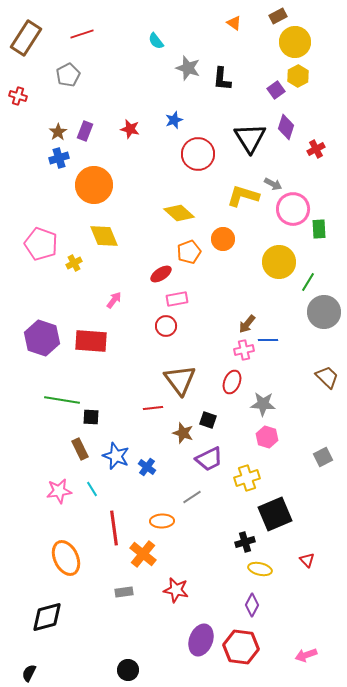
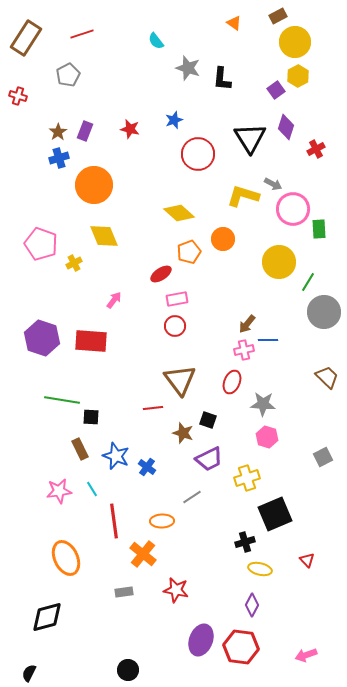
red circle at (166, 326): moved 9 px right
red line at (114, 528): moved 7 px up
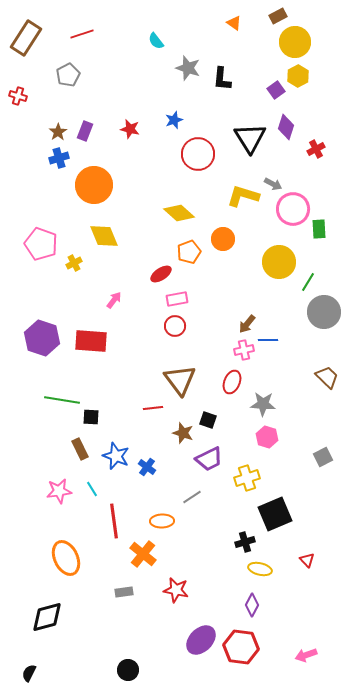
purple ellipse at (201, 640): rotated 24 degrees clockwise
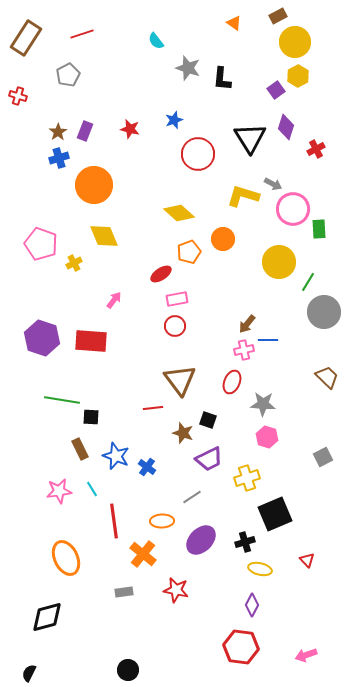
purple ellipse at (201, 640): moved 100 px up
